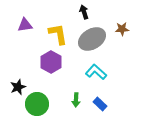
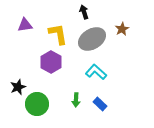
brown star: rotated 24 degrees counterclockwise
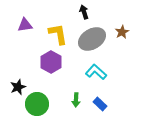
brown star: moved 3 px down
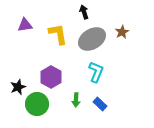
purple hexagon: moved 15 px down
cyan L-shape: rotated 70 degrees clockwise
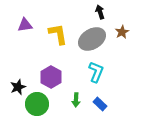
black arrow: moved 16 px right
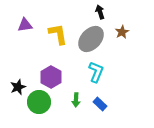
gray ellipse: moved 1 px left; rotated 16 degrees counterclockwise
green circle: moved 2 px right, 2 px up
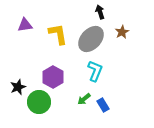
cyan L-shape: moved 1 px left, 1 px up
purple hexagon: moved 2 px right
green arrow: moved 8 px right, 1 px up; rotated 48 degrees clockwise
blue rectangle: moved 3 px right, 1 px down; rotated 16 degrees clockwise
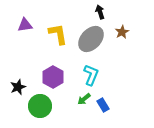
cyan L-shape: moved 4 px left, 4 px down
green circle: moved 1 px right, 4 px down
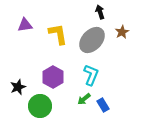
gray ellipse: moved 1 px right, 1 px down
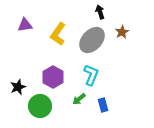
yellow L-shape: rotated 135 degrees counterclockwise
green arrow: moved 5 px left
blue rectangle: rotated 16 degrees clockwise
